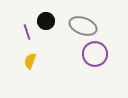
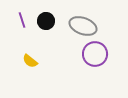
purple line: moved 5 px left, 12 px up
yellow semicircle: rotated 70 degrees counterclockwise
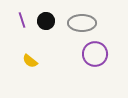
gray ellipse: moved 1 px left, 3 px up; rotated 20 degrees counterclockwise
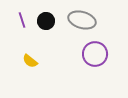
gray ellipse: moved 3 px up; rotated 16 degrees clockwise
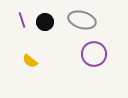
black circle: moved 1 px left, 1 px down
purple circle: moved 1 px left
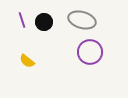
black circle: moved 1 px left
purple circle: moved 4 px left, 2 px up
yellow semicircle: moved 3 px left
